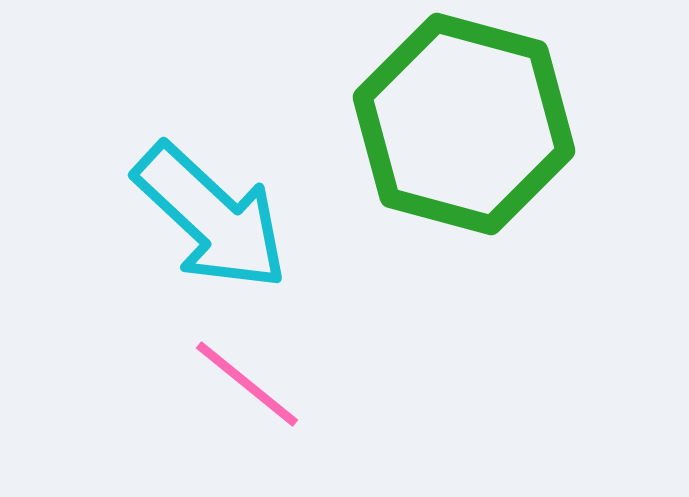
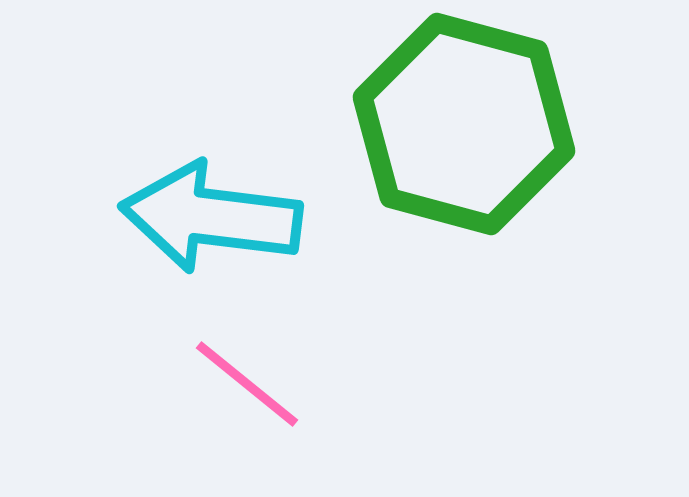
cyan arrow: rotated 144 degrees clockwise
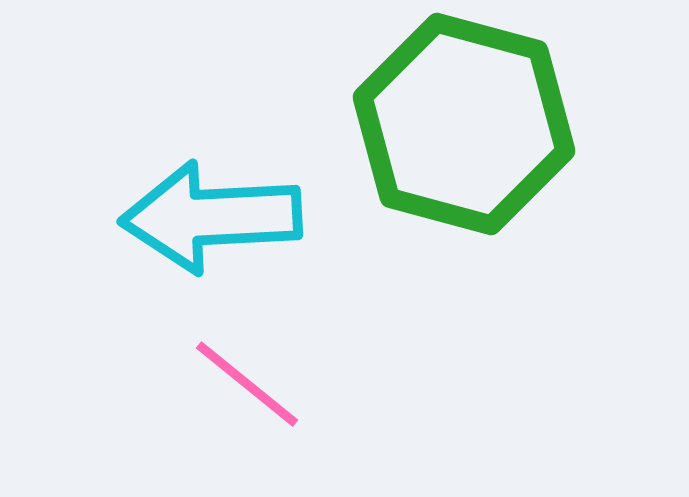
cyan arrow: rotated 10 degrees counterclockwise
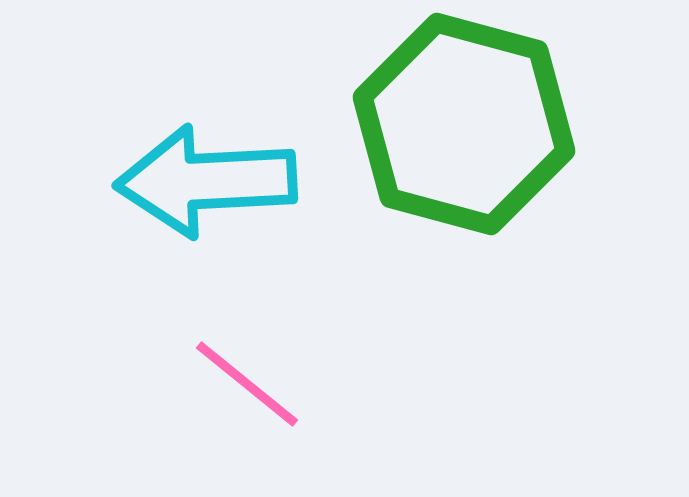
cyan arrow: moved 5 px left, 36 px up
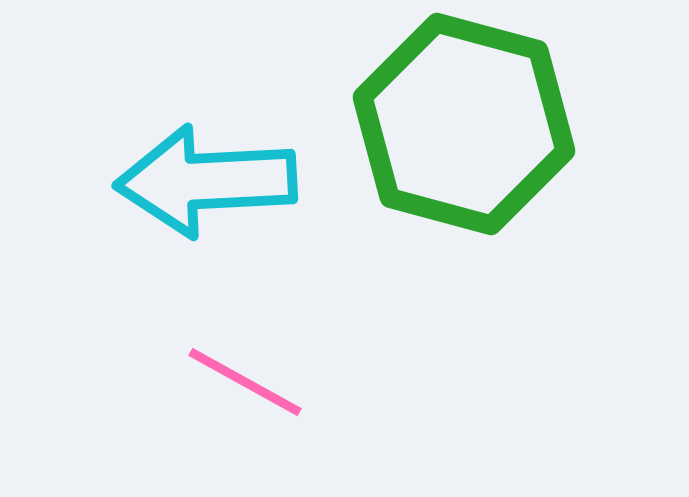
pink line: moved 2 px left, 2 px up; rotated 10 degrees counterclockwise
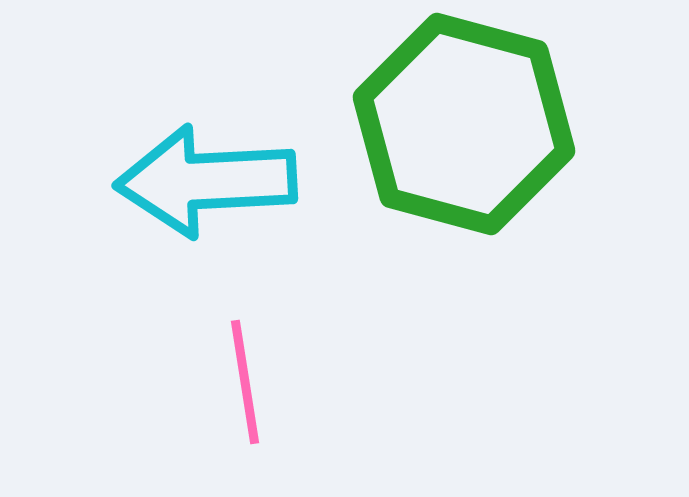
pink line: rotated 52 degrees clockwise
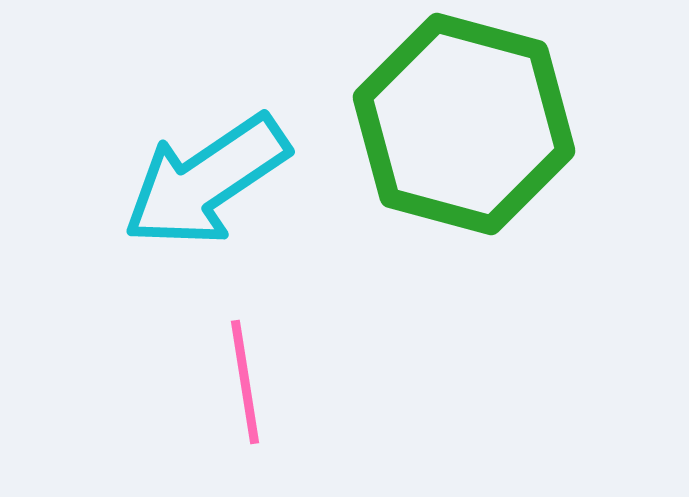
cyan arrow: rotated 31 degrees counterclockwise
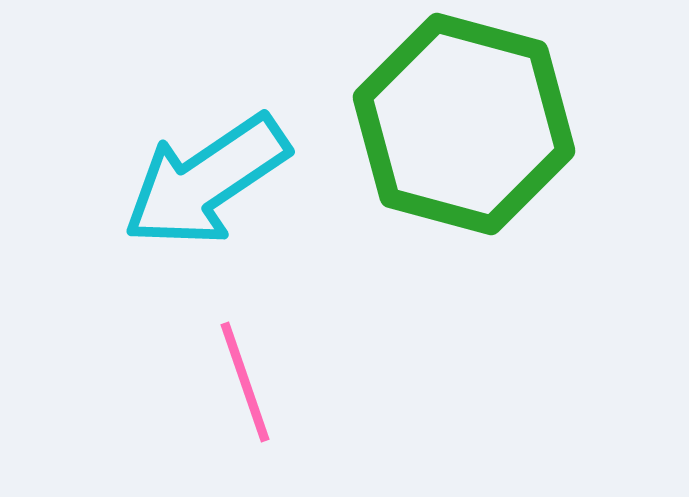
pink line: rotated 10 degrees counterclockwise
